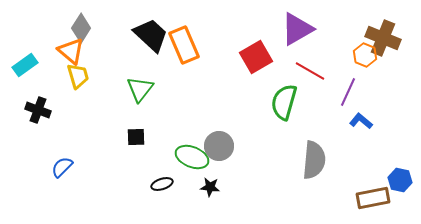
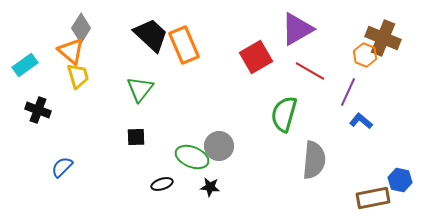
green semicircle: moved 12 px down
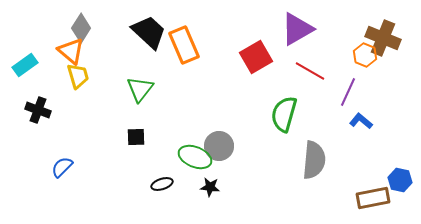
black trapezoid: moved 2 px left, 3 px up
green ellipse: moved 3 px right
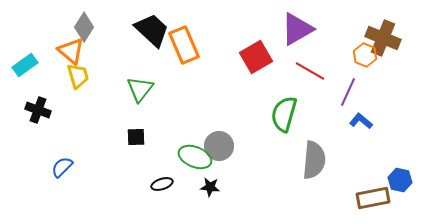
gray diamond: moved 3 px right, 1 px up
black trapezoid: moved 3 px right, 2 px up
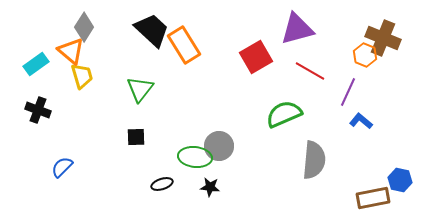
purple triangle: rotated 15 degrees clockwise
orange rectangle: rotated 9 degrees counterclockwise
cyan rectangle: moved 11 px right, 1 px up
yellow trapezoid: moved 4 px right
green semicircle: rotated 51 degrees clockwise
green ellipse: rotated 16 degrees counterclockwise
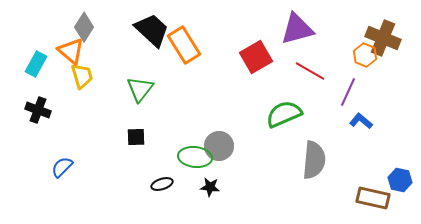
cyan rectangle: rotated 25 degrees counterclockwise
brown rectangle: rotated 24 degrees clockwise
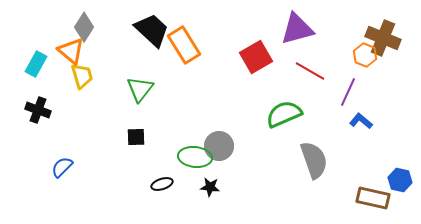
gray semicircle: rotated 24 degrees counterclockwise
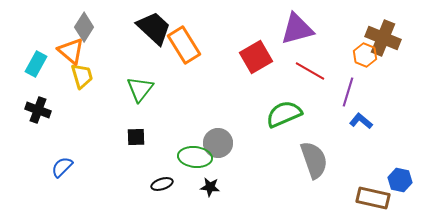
black trapezoid: moved 2 px right, 2 px up
purple line: rotated 8 degrees counterclockwise
gray circle: moved 1 px left, 3 px up
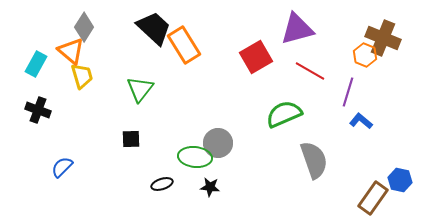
black square: moved 5 px left, 2 px down
brown rectangle: rotated 68 degrees counterclockwise
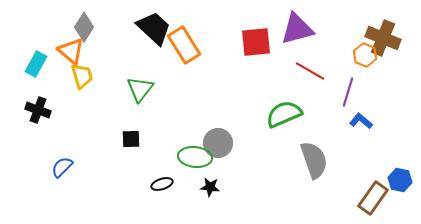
red square: moved 15 px up; rotated 24 degrees clockwise
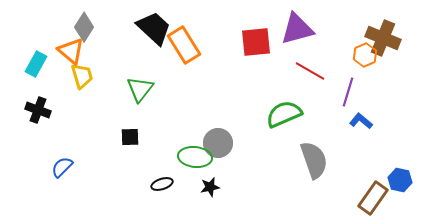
orange hexagon: rotated 15 degrees clockwise
black square: moved 1 px left, 2 px up
black star: rotated 18 degrees counterclockwise
